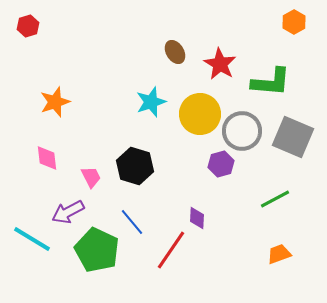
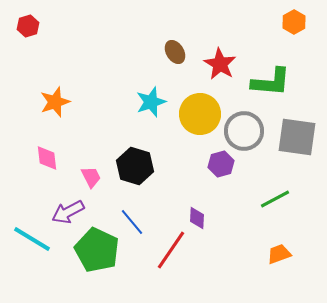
gray circle: moved 2 px right
gray square: moved 4 px right; rotated 15 degrees counterclockwise
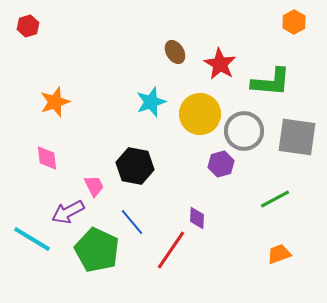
black hexagon: rotated 6 degrees counterclockwise
pink trapezoid: moved 3 px right, 9 px down
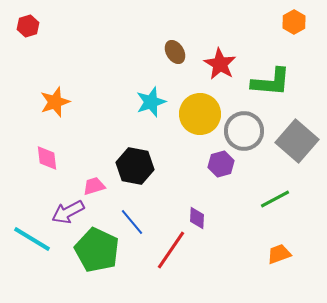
gray square: moved 4 px down; rotated 33 degrees clockwise
pink trapezoid: rotated 80 degrees counterclockwise
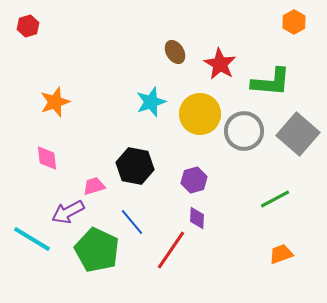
gray square: moved 1 px right, 7 px up
purple hexagon: moved 27 px left, 16 px down
orange trapezoid: moved 2 px right
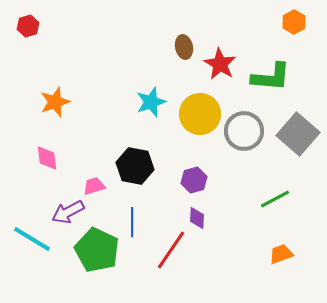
brown ellipse: moved 9 px right, 5 px up; rotated 20 degrees clockwise
green L-shape: moved 5 px up
blue line: rotated 40 degrees clockwise
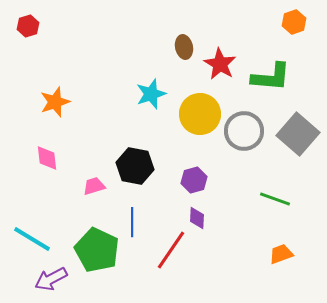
orange hexagon: rotated 10 degrees clockwise
cyan star: moved 8 px up
green line: rotated 48 degrees clockwise
purple arrow: moved 17 px left, 67 px down
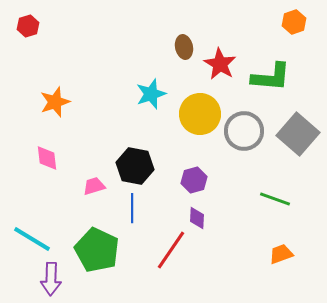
blue line: moved 14 px up
purple arrow: rotated 60 degrees counterclockwise
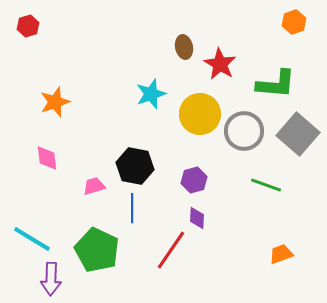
green L-shape: moved 5 px right, 7 px down
green line: moved 9 px left, 14 px up
